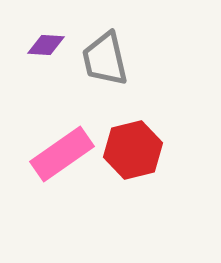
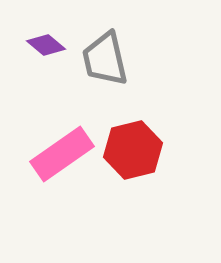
purple diamond: rotated 36 degrees clockwise
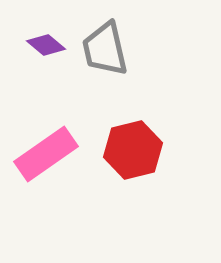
gray trapezoid: moved 10 px up
pink rectangle: moved 16 px left
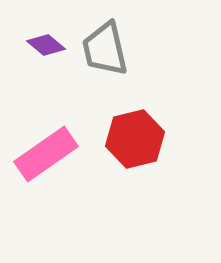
red hexagon: moved 2 px right, 11 px up
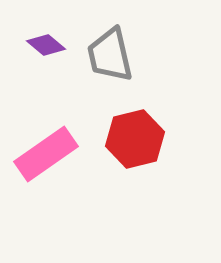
gray trapezoid: moved 5 px right, 6 px down
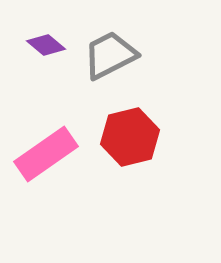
gray trapezoid: rotated 76 degrees clockwise
red hexagon: moved 5 px left, 2 px up
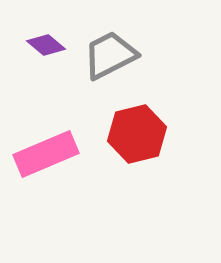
red hexagon: moved 7 px right, 3 px up
pink rectangle: rotated 12 degrees clockwise
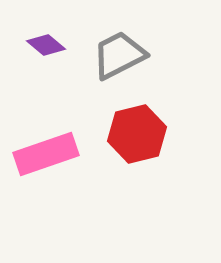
gray trapezoid: moved 9 px right
pink rectangle: rotated 4 degrees clockwise
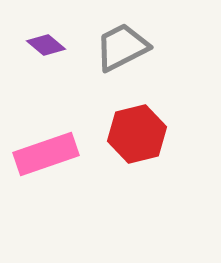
gray trapezoid: moved 3 px right, 8 px up
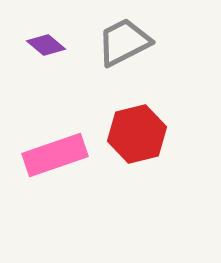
gray trapezoid: moved 2 px right, 5 px up
pink rectangle: moved 9 px right, 1 px down
